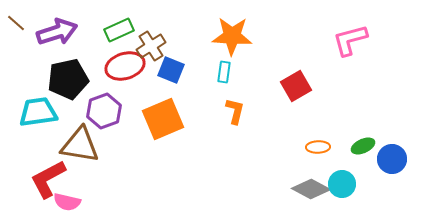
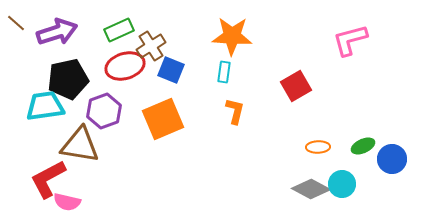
cyan trapezoid: moved 7 px right, 6 px up
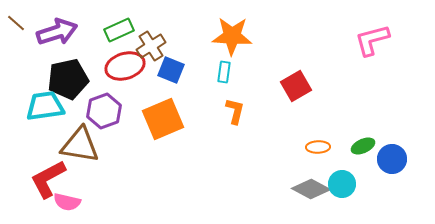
pink L-shape: moved 22 px right
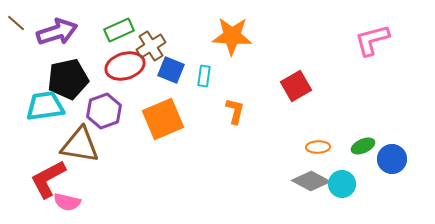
cyan rectangle: moved 20 px left, 4 px down
gray diamond: moved 8 px up
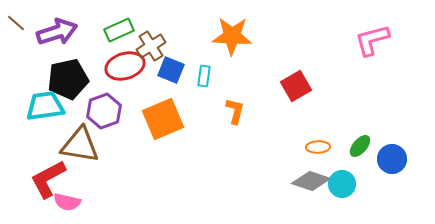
green ellipse: moved 3 px left; rotated 25 degrees counterclockwise
gray diamond: rotated 9 degrees counterclockwise
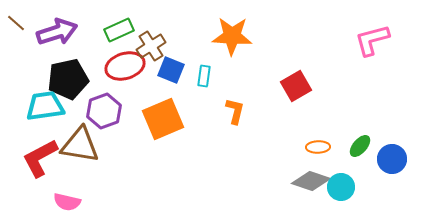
red L-shape: moved 8 px left, 21 px up
cyan circle: moved 1 px left, 3 px down
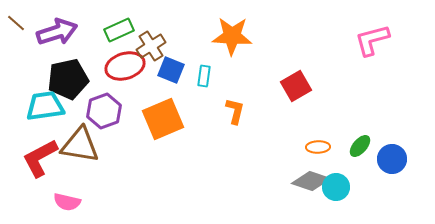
cyan circle: moved 5 px left
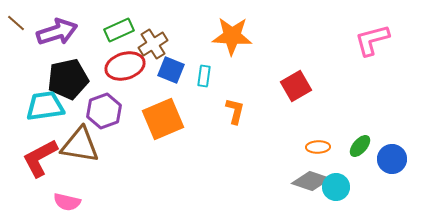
brown cross: moved 2 px right, 2 px up
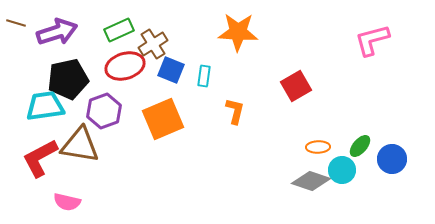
brown line: rotated 24 degrees counterclockwise
orange star: moved 6 px right, 4 px up
cyan circle: moved 6 px right, 17 px up
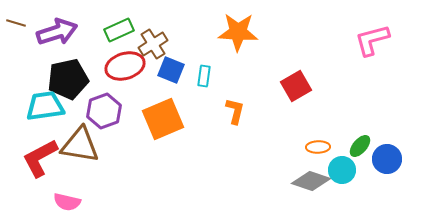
blue circle: moved 5 px left
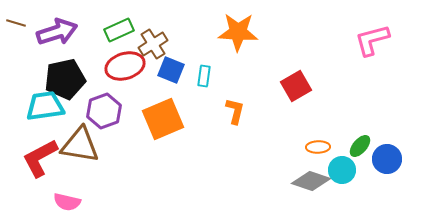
black pentagon: moved 3 px left
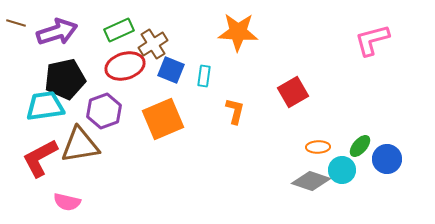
red square: moved 3 px left, 6 px down
brown triangle: rotated 18 degrees counterclockwise
